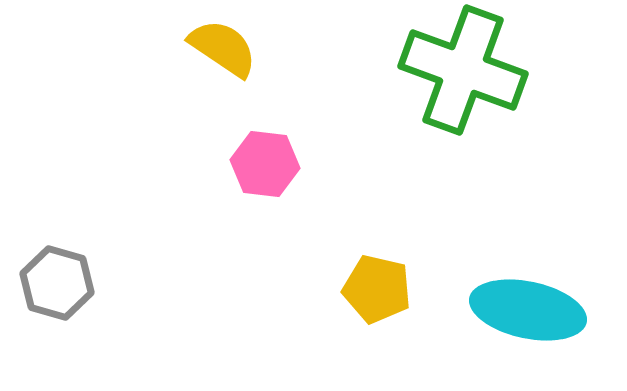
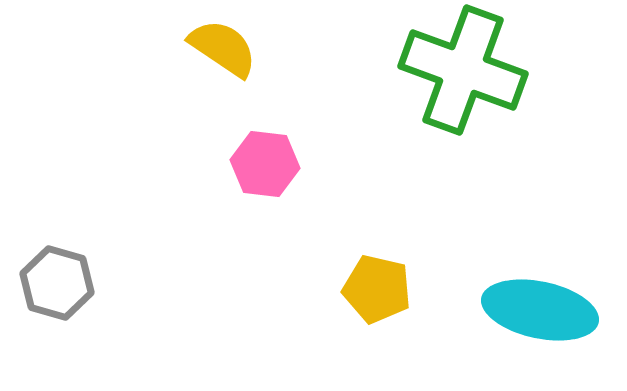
cyan ellipse: moved 12 px right
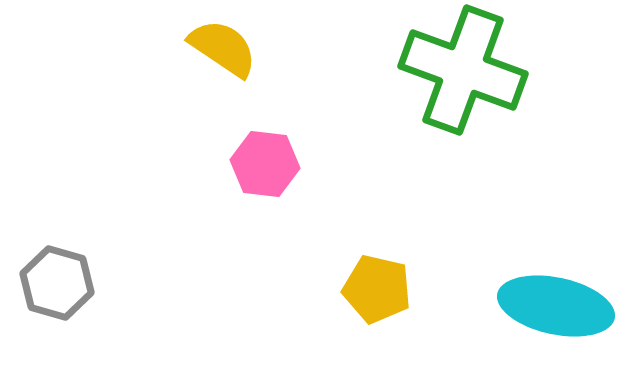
cyan ellipse: moved 16 px right, 4 px up
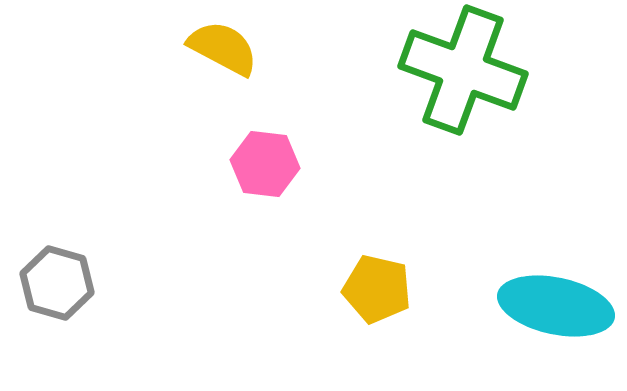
yellow semicircle: rotated 6 degrees counterclockwise
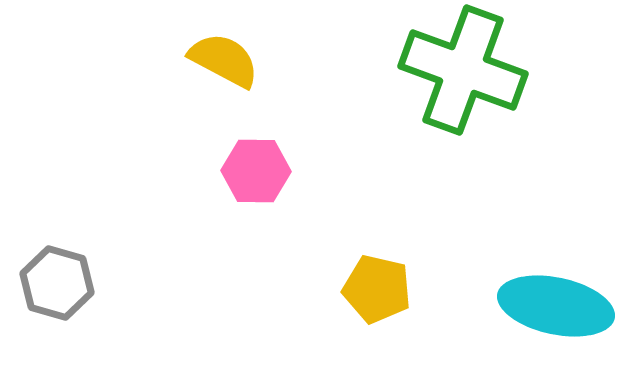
yellow semicircle: moved 1 px right, 12 px down
pink hexagon: moved 9 px left, 7 px down; rotated 6 degrees counterclockwise
